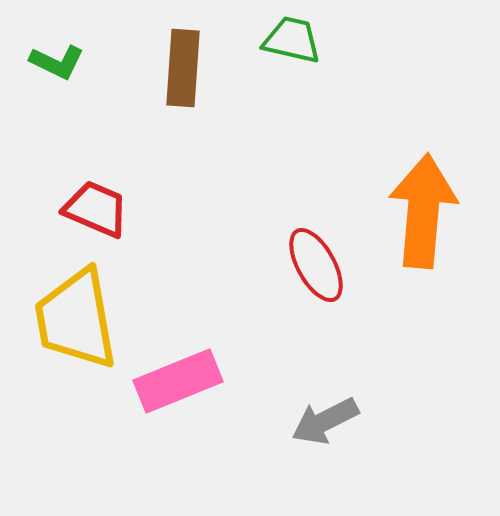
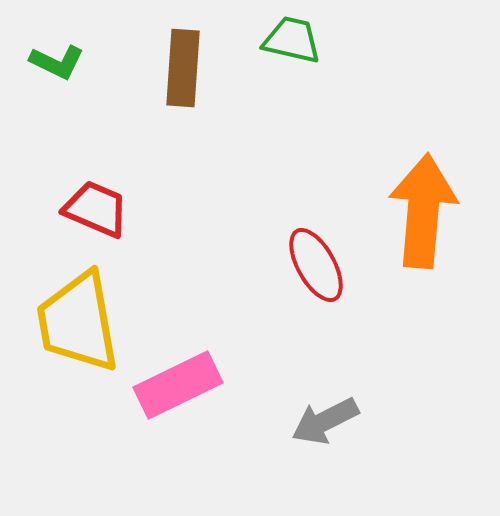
yellow trapezoid: moved 2 px right, 3 px down
pink rectangle: moved 4 px down; rotated 4 degrees counterclockwise
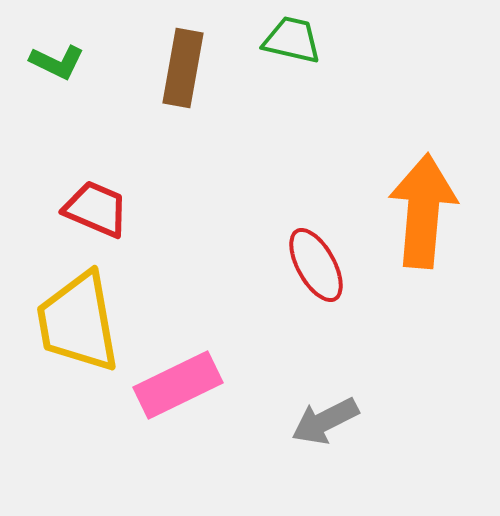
brown rectangle: rotated 6 degrees clockwise
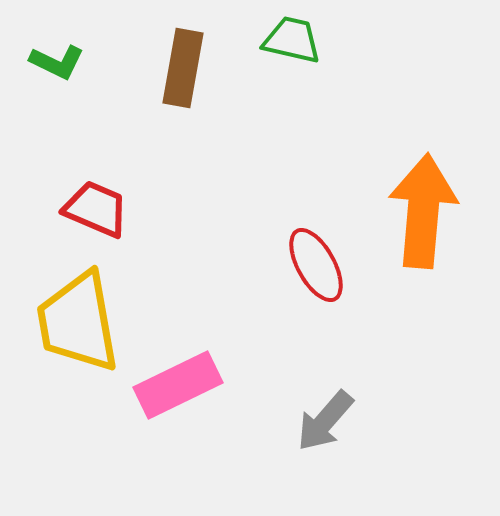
gray arrow: rotated 22 degrees counterclockwise
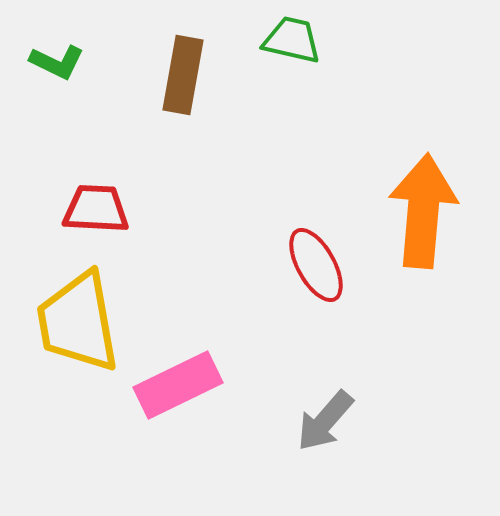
brown rectangle: moved 7 px down
red trapezoid: rotated 20 degrees counterclockwise
